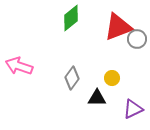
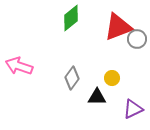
black triangle: moved 1 px up
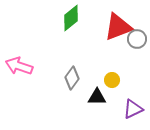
yellow circle: moved 2 px down
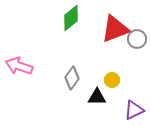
red triangle: moved 3 px left, 2 px down
purple triangle: moved 1 px right, 1 px down
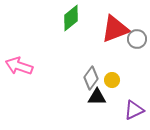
gray diamond: moved 19 px right
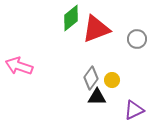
red triangle: moved 19 px left
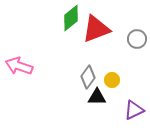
gray diamond: moved 3 px left, 1 px up
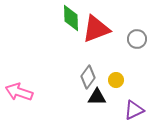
green diamond: rotated 52 degrees counterclockwise
pink arrow: moved 26 px down
yellow circle: moved 4 px right
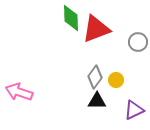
gray circle: moved 1 px right, 3 px down
gray diamond: moved 7 px right
black triangle: moved 4 px down
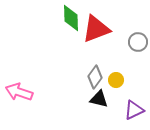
black triangle: moved 2 px right, 2 px up; rotated 12 degrees clockwise
